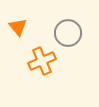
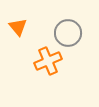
orange cross: moved 6 px right
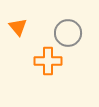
orange cross: rotated 24 degrees clockwise
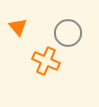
orange cross: moved 2 px left; rotated 24 degrees clockwise
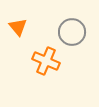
gray circle: moved 4 px right, 1 px up
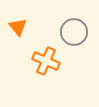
gray circle: moved 2 px right
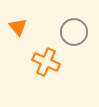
orange cross: moved 1 px down
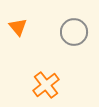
orange cross: moved 23 px down; rotated 28 degrees clockwise
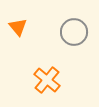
orange cross: moved 1 px right, 5 px up; rotated 12 degrees counterclockwise
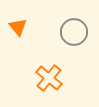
orange cross: moved 2 px right, 2 px up
